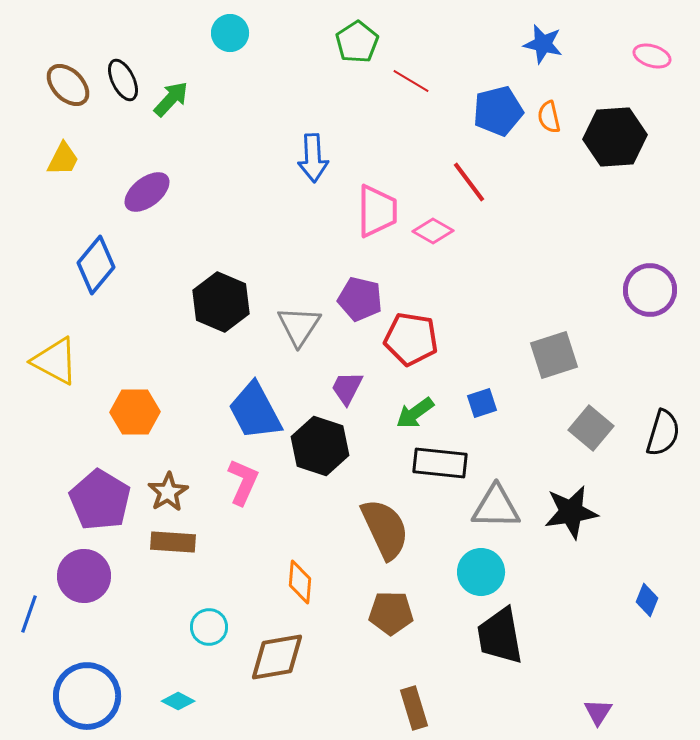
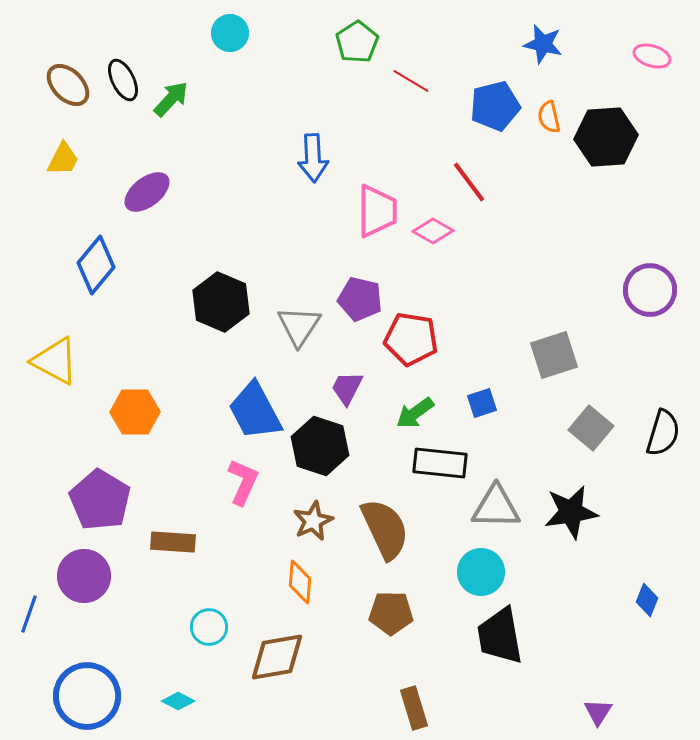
blue pentagon at (498, 111): moved 3 px left, 5 px up
black hexagon at (615, 137): moved 9 px left
brown star at (168, 492): moved 145 px right, 29 px down; rotated 6 degrees clockwise
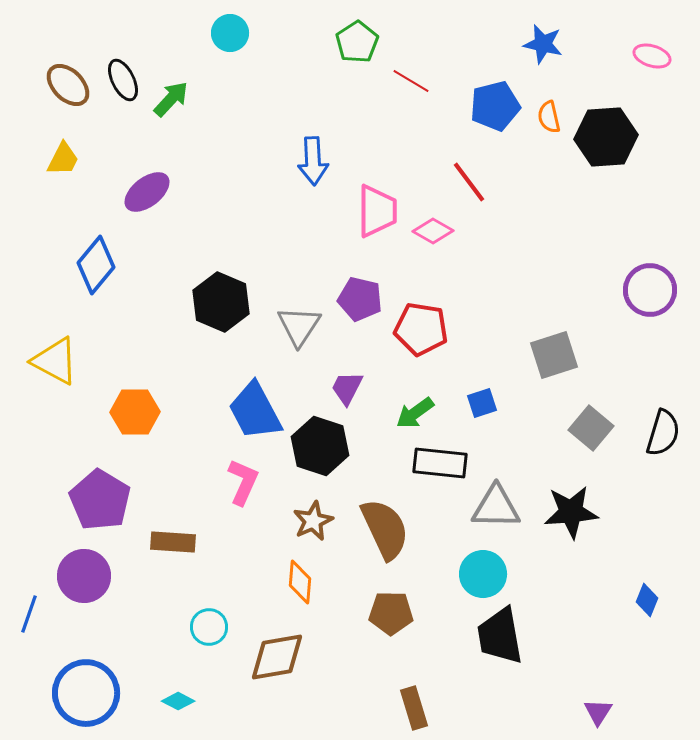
blue arrow at (313, 158): moved 3 px down
red pentagon at (411, 339): moved 10 px right, 10 px up
black star at (571, 512): rotated 4 degrees clockwise
cyan circle at (481, 572): moved 2 px right, 2 px down
blue circle at (87, 696): moved 1 px left, 3 px up
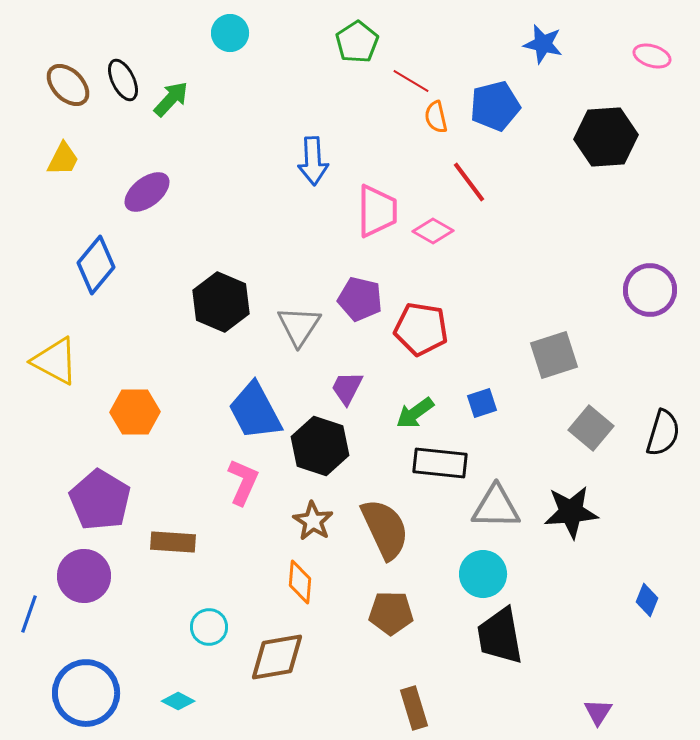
orange semicircle at (549, 117): moved 113 px left
brown star at (313, 521): rotated 15 degrees counterclockwise
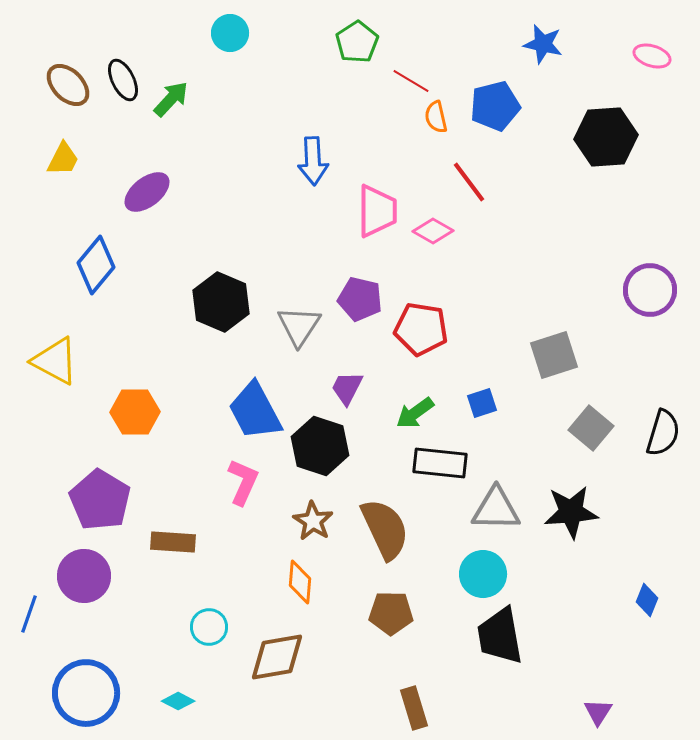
gray triangle at (496, 507): moved 2 px down
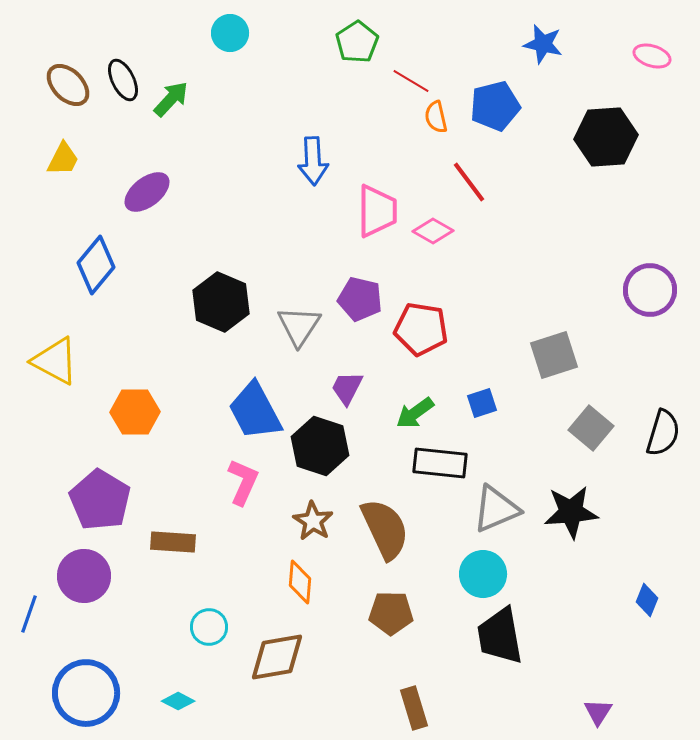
gray triangle at (496, 509): rotated 24 degrees counterclockwise
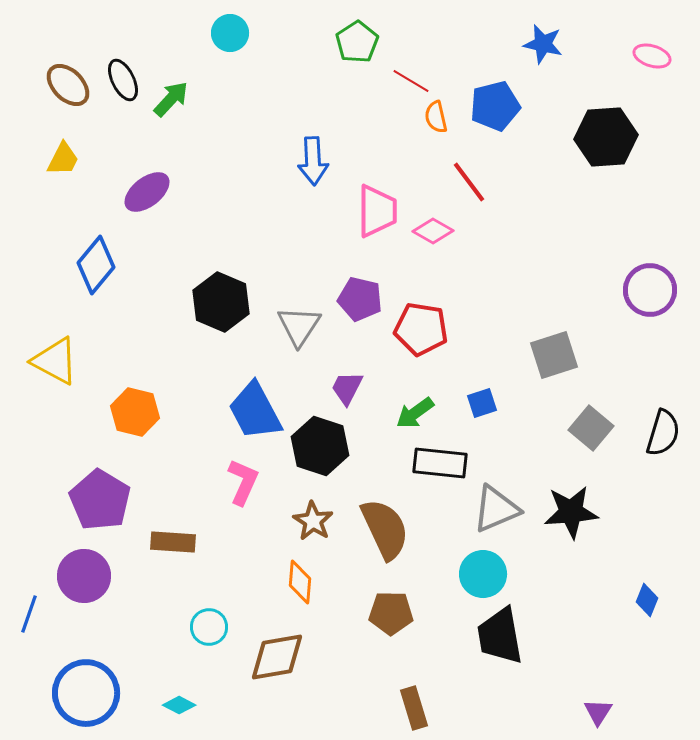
orange hexagon at (135, 412): rotated 15 degrees clockwise
cyan diamond at (178, 701): moved 1 px right, 4 px down
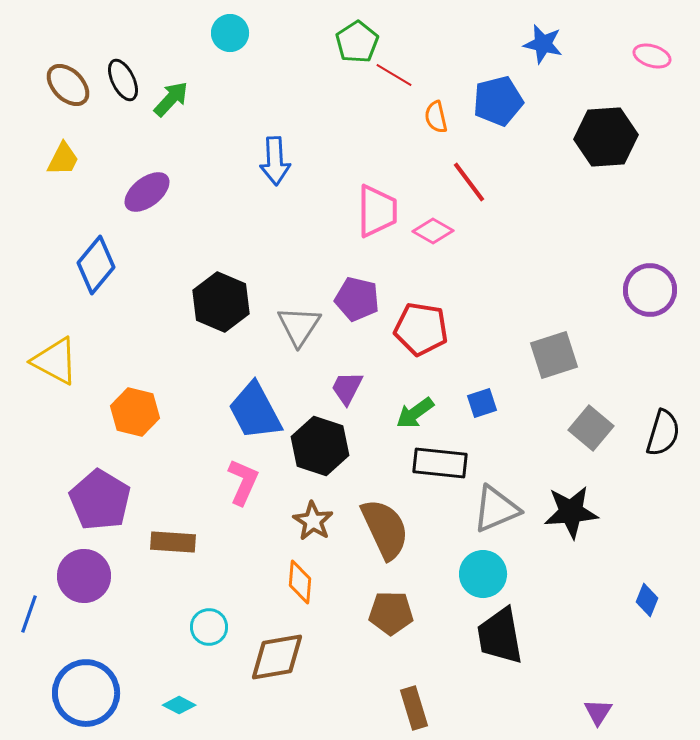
red line at (411, 81): moved 17 px left, 6 px up
blue pentagon at (495, 106): moved 3 px right, 5 px up
blue arrow at (313, 161): moved 38 px left
purple pentagon at (360, 299): moved 3 px left
